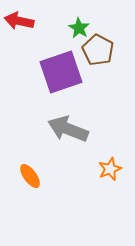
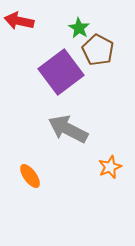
purple square: rotated 18 degrees counterclockwise
gray arrow: rotated 6 degrees clockwise
orange star: moved 2 px up
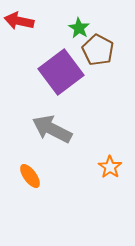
gray arrow: moved 16 px left
orange star: rotated 15 degrees counterclockwise
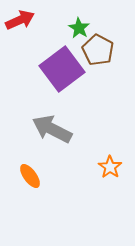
red arrow: moved 1 px right, 1 px up; rotated 144 degrees clockwise
purple square: moved 1 px right, 3 px up
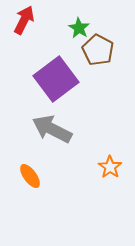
red arrow: moved 4 px right; rotated 40 degrees counterclockwise
purple square: moved 6 px left, 10 px down
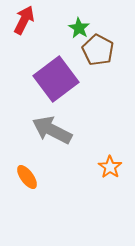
gray arrow: moved 1 px down
orange ellipse: moved 3 px left, 1 px down
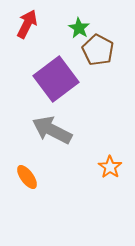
red arrow: moved 3 px right, 4 px down
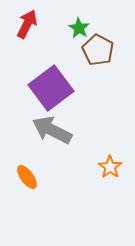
purple square: moved 5 px left, 9 px down
